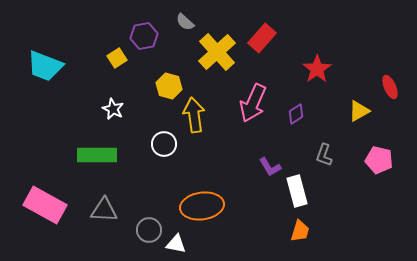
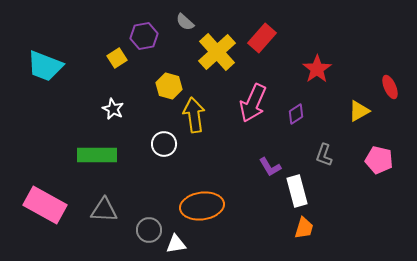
orange trapezoid: moved 4 px right, 3 px up
white triangle: rotated 20 degrees counterclockwise
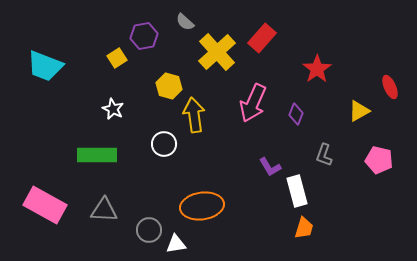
purple diamond: rotated 35 degrees counterclockwise
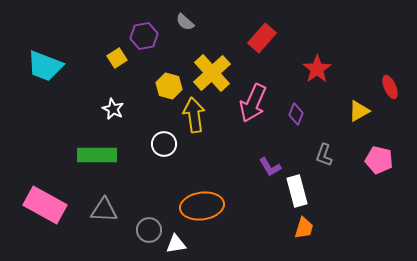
yellow cross: moved 5 px left, 21 px down
